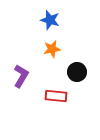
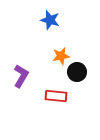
orange star: moved 9 px right, 7 px down
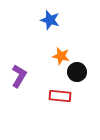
orange star: rotated 24 degrees clockwise
purple L-shape: moved 2 px left
red rectangle: moved 4 px right
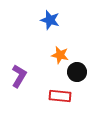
orange star: moved 1 px left, 1 px up
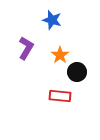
blue star: moved 2 px right
orange star: rotated 24 degrees clockwise
purple L-shape: moved 7 px right, 28 px up
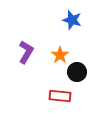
blue star: moved 20 px right
purple L-shape: moved 4 px down
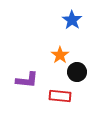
blue star: rotated 18 degrees clockwise
purple L-shape: moved 1 px right, 28 px down; rotated 65 degrees clockwise
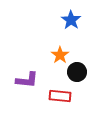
blue star: moved 1 px left
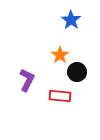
purple L-shape: rotated 70 degrees counterclockwise
